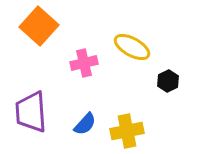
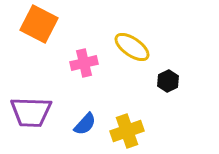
orange square: moved 2 px up; rotated 15 degrees counterclockwise
yellow ellipse: rotated 6 degrees clockwise
purple trapezoid: rotated 84 degrees counterclockwise
yellow cross: rotated 8 degrees counterclockwise
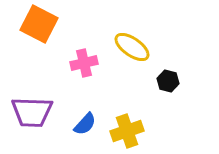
black hexagon: rotated 20 degrees counterclockwise
purple trapezoid: moved 1 px right
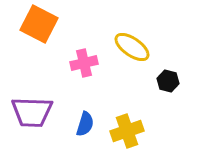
blue semicircle: rotated 25 degrees counterclockwise
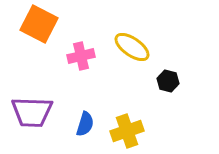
pink cross: moved 3 px left, 7 px up
